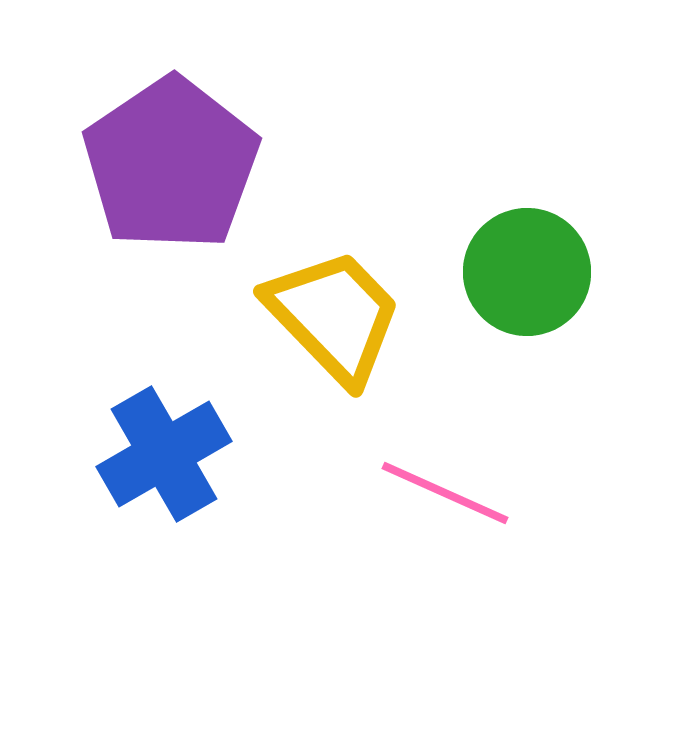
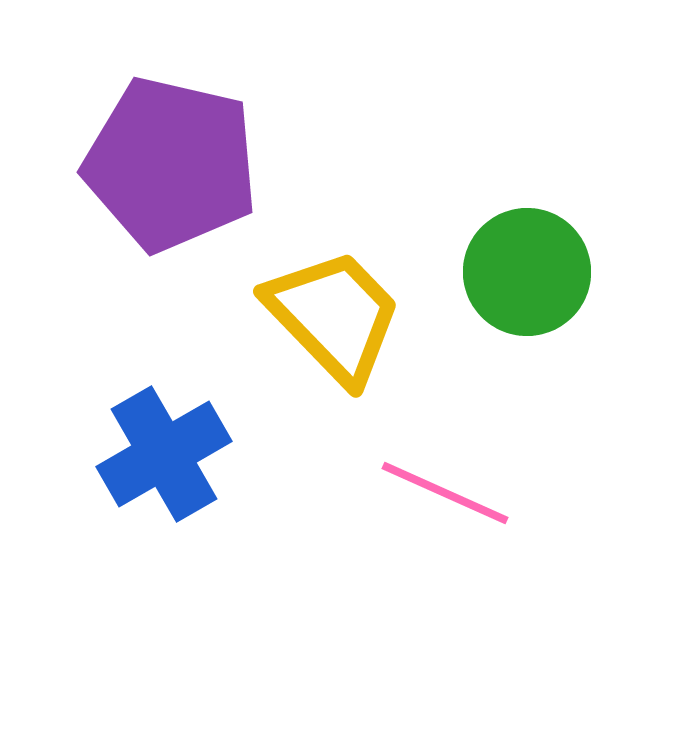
purple pentagon: rotated 25 degrees counterclockwise
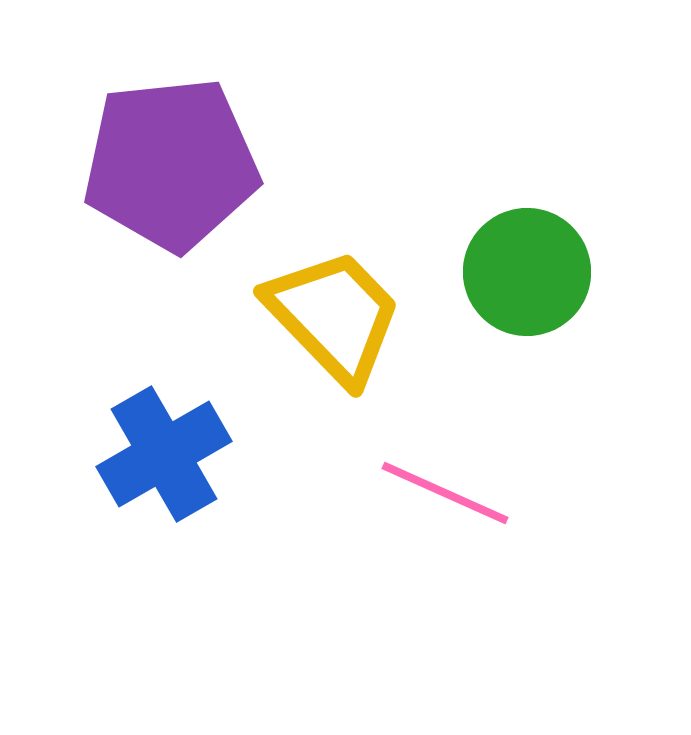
purple pentagon: rotated 19 degrees counterclockwise
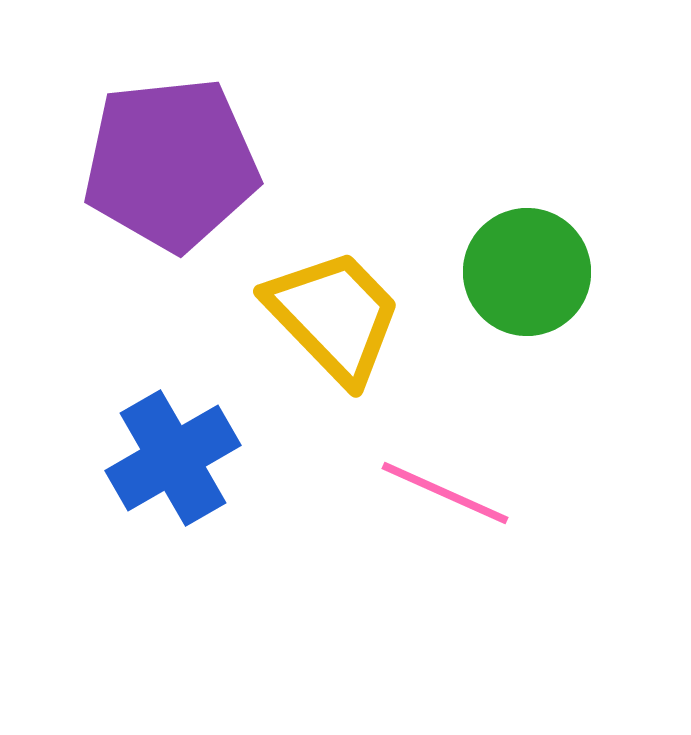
blue cross: moved 9 px right, 4 px down
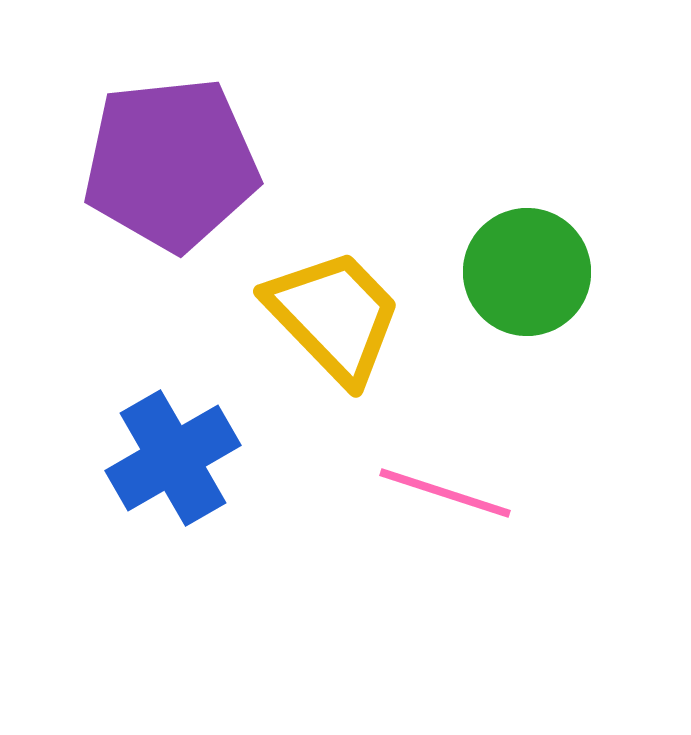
pink line: rotated 6 degrees counterclockwise
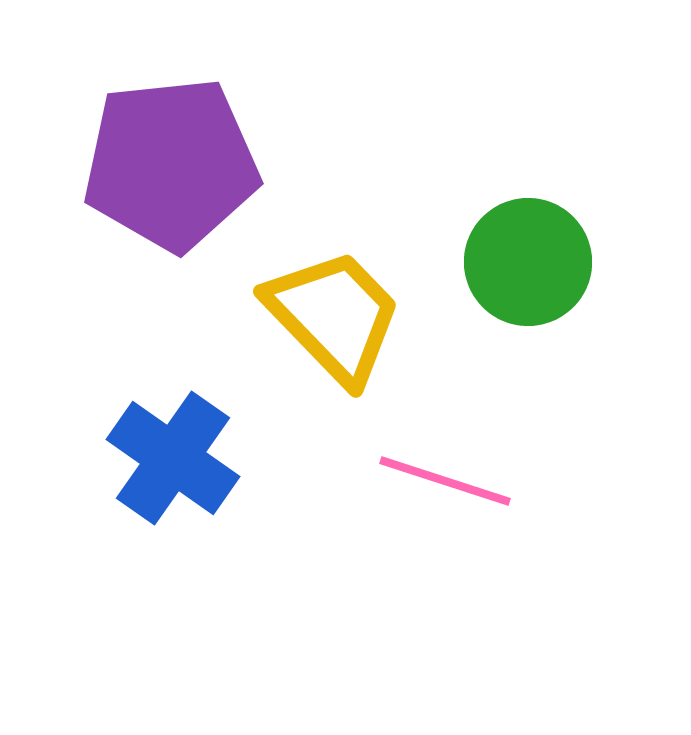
green circle: moved 1 px right, 10 px up
blue cross: rotated 25 degrees counterclockwise
pink line: moved 12 px up
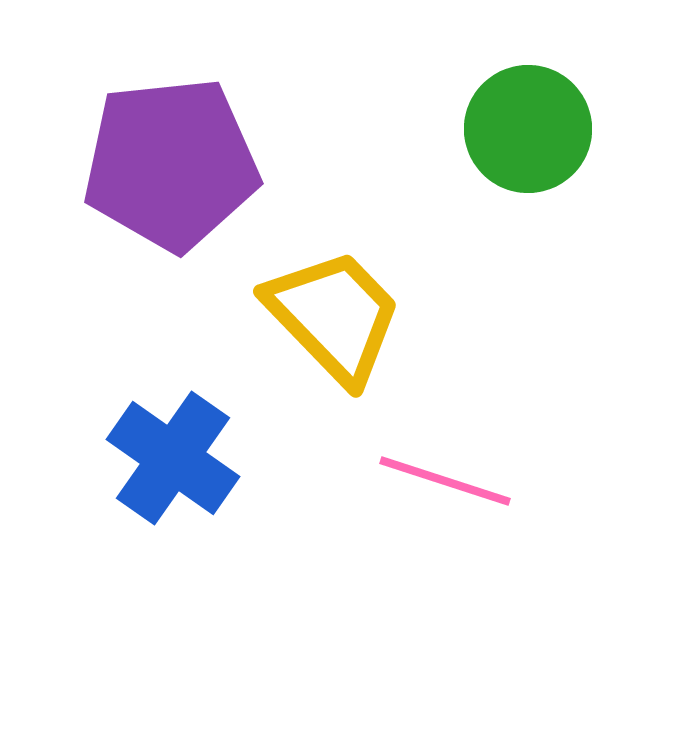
green circle: moved 133 px up
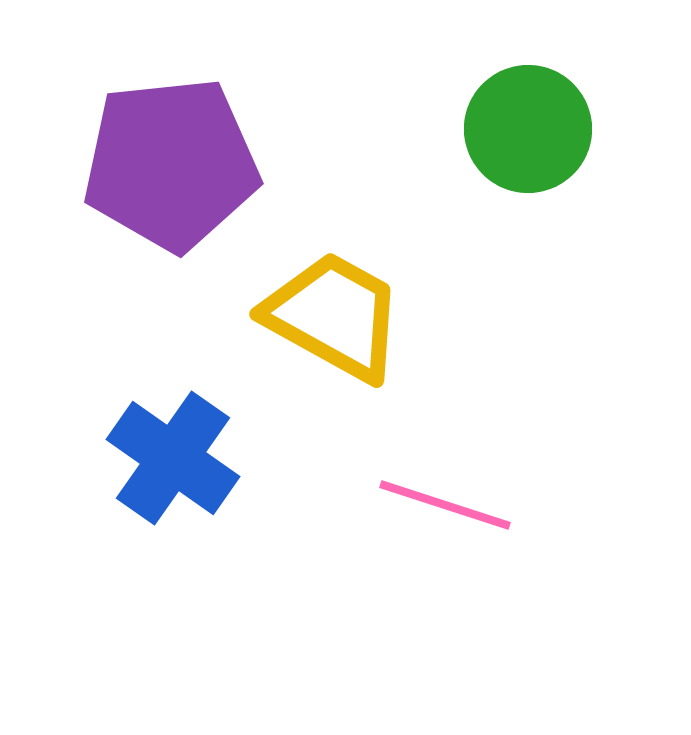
yellow trapezoid: rotated 17 degrees counterclockwise
pink line: moved 24 px down
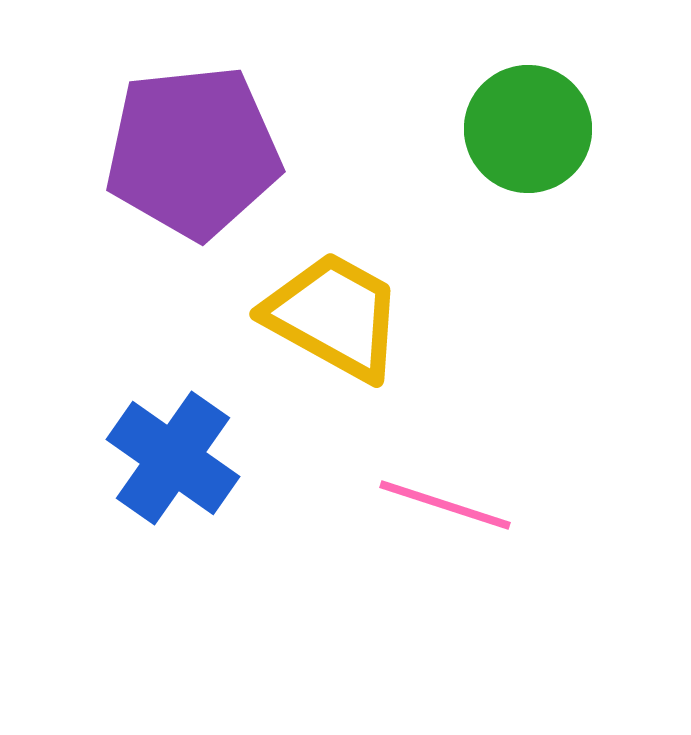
purple pentagon: moved 22 px right, 12 px up
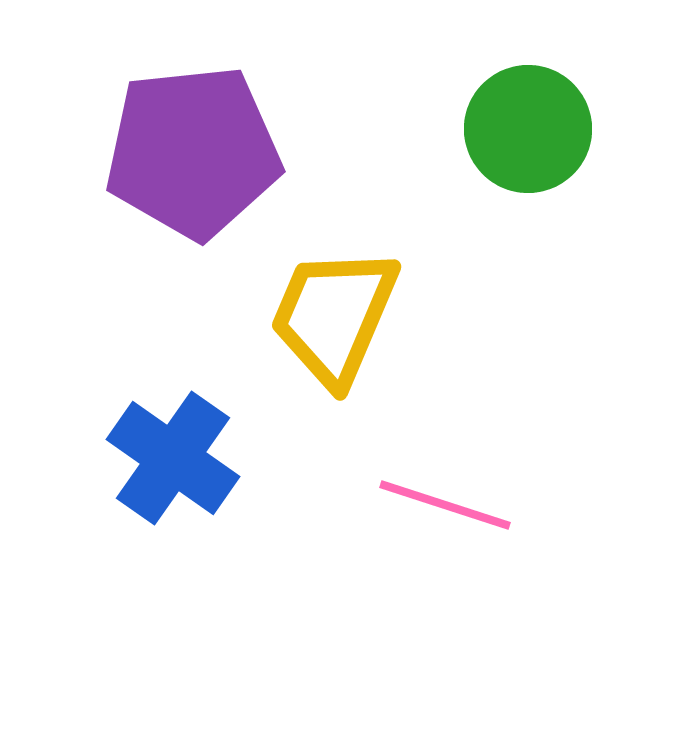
yellow trapezoid: rotated 96 degrees counterclockwise
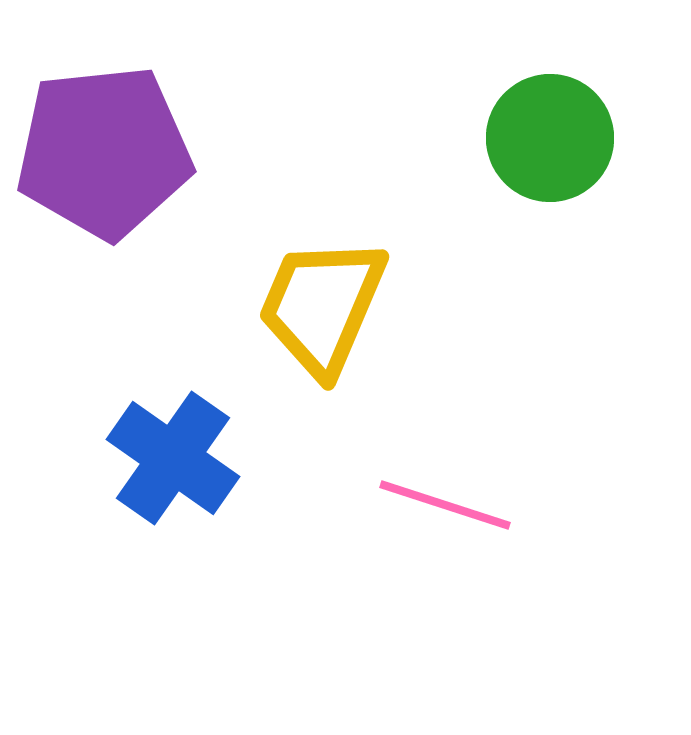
green circle: moved 22 px right, 9 px down
purple pentagon: moved 89 px left
yellow trapezoid: moved 12 px left, 10 px up
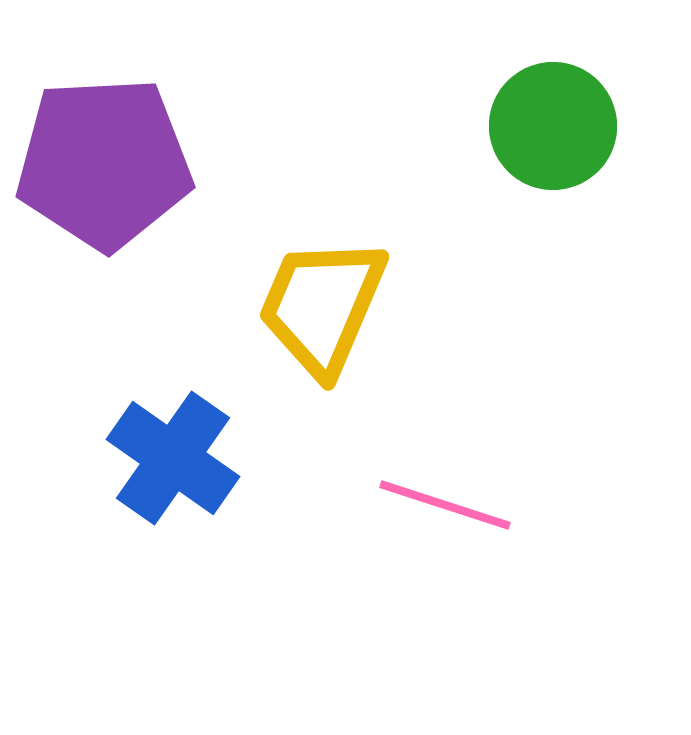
green circle: moved 3 px right, 12 px up
purple pentagon: moved 11 px down; rotated 3 degrees clockwise
